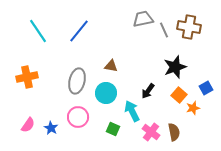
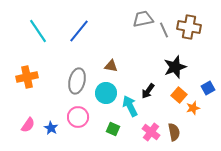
blue square: moved 2 px right
cyan arrow: moved 2 px left, 5 px up
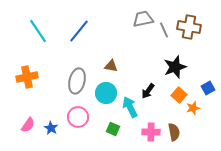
cyan arrow: moved 1 px down
pink cross: rotated 36 degrees counterclockwise
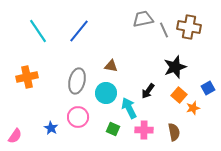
cyan arrow: moved 1 px left, 1 px down
pink semicircle: moved 13 px left, 11 px down
pink cross: moved 7 px left, 2 px up
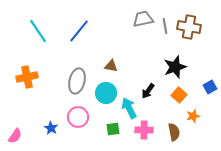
gray line: moved 1 px right, 4 px up; rotated 14 degrees clockwise
blue square: moved 2 px right, 1 px up
orange star: moved 8 px down
green square: rotated 32 degrees counterclockwise
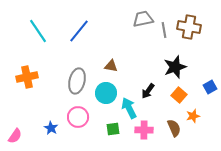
gray line: moved 1 px left, 4 px down
brown semicircle: moved 4 px up; rotated 12 degrees counterclockwise
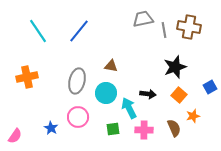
black arrow: moved 3 px down; rotated 119 degrees counterclockwise
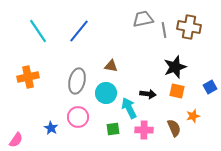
orange cross: moved 1 px right
orange square: moved 2 px left, 4 px up; rotated 28 degrees counterclockwise
pink semicircle: moved 1 px right, 4 px down
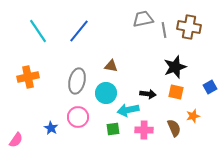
orange square: moved 1 px left, 1 px down
cyan arrow: moved 1 px left, 2 px down; rotated 75 degrees counterclockwise
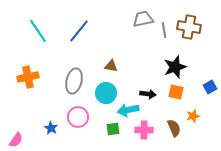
gray ellipse: moved 3 px left
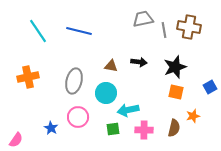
blue line: rotated 65 degrees clockwise
black arrow: moved 9 px left, 32 px up
brown semicircle: rotated 36 degrees clockwise
